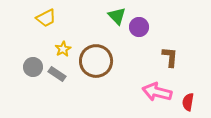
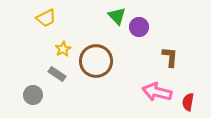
gray circle: moved 28 px down
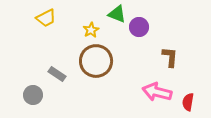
green triangle: moved 2 px up; rotated 24 degrees counterclockwise
yellow star: moved 28 px right, 19 px up
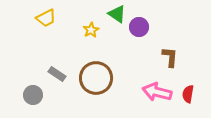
green triangle: rotated 12 degrees clockwise
brown circle: moved 17 px down
red semicircle: moved 8 px up
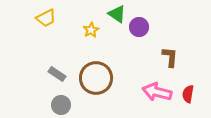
gray circle: moved 28 px right, 10 px down
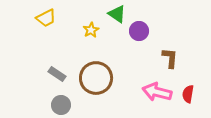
purple circle: moved 4 px down
brown L-shape: moved 1 px down
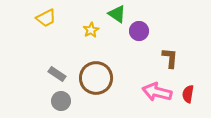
gray circle: moved 4 px up
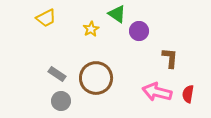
yellow star: moved 1 px up
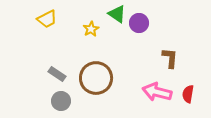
yellow trapezoid: moved 1 px right, 1 px down
purple circle: moved 8 px up
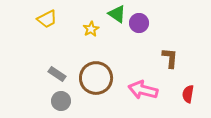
pink arrow: moved 14 px left, 2 px up
